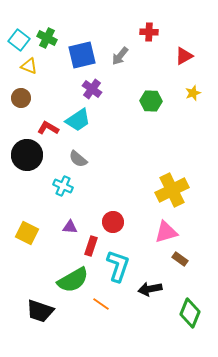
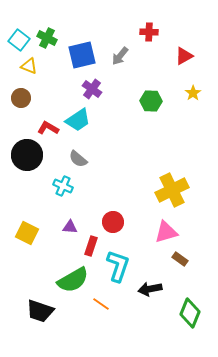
yellow star: rotated 14 degrees counterclockwise
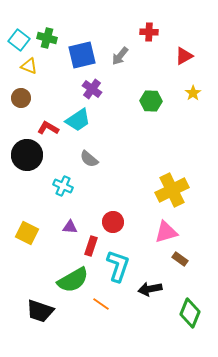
green cross: rotated 12 degrees counterclockwise
gray semicircle: moved 11 px right
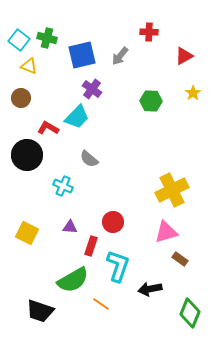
cyan trapezoid: moved 1 px left, 3 px up; rotated 12 degrees counterclockwise
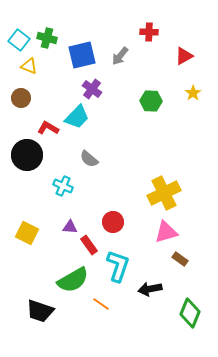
yellow cross: moved 8 px left, 3 px down
red rectangle: moved 2 px left, 1 px up; rotated 54 degrees counterclockwise
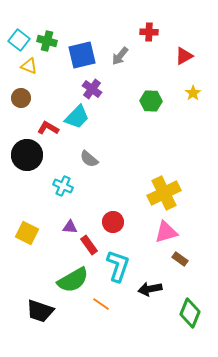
green cross: moved 3 px down
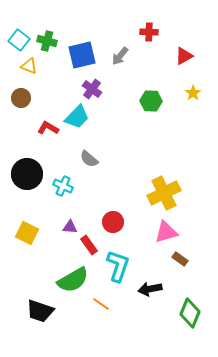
black circle: moved 19 px down
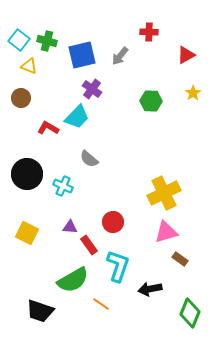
red triangle: moved 2 px right, 1 px up
